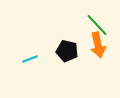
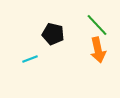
orange arrow: moved 5 px down
black pentagon: moved 14 px left, 17 px up
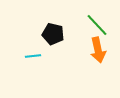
cyan line: moved 3 px right, 3 px up; rotated 14 degrees clockwise
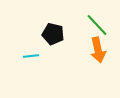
cyan line: moved 2 px left
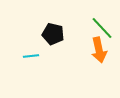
green line: moved 5 px right, 3 px down
orange arrow: moved 1 px right
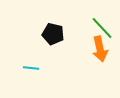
orange arrow: moved 1 px right, 1 px up
cyan line: moved 12 px down; rotated 14 degrees clockwise
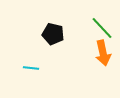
orange arrow: moved 3 px right, 4 px down
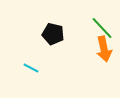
orange arrow: moved 1 px right, 4 px up
cyan line: rotated 21 degrees clockwise
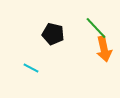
green line: moved 6 px left
